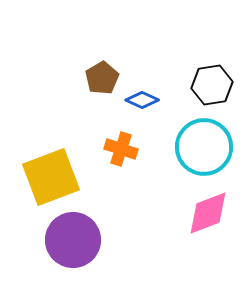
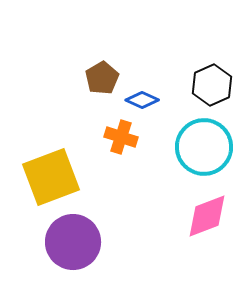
black hexagon: rotated 15 degrees counterclockwise
orange cross: moved 12 px up
pink diamond: moved 1 px left, 3 px down
purple circle: moved 2 px down
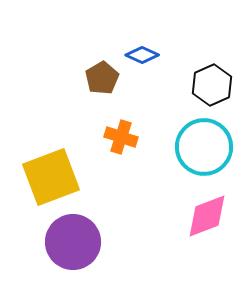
blue diamond: moved 45 px up
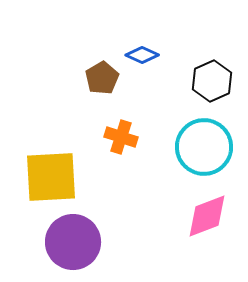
black hexagon: moved 4 px up
yellow square: rotated 18 degrees clockwise
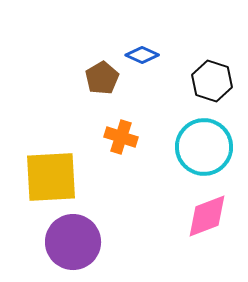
black hexagon: rotated 18 degrees counterclockwise
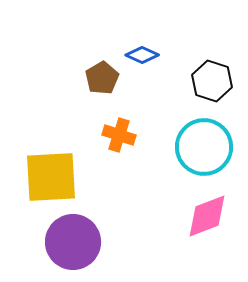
orange cross: moved 2 px left, 2 px up
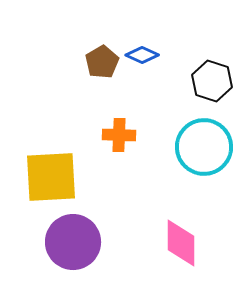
brown pentagon: moved 16 px up
orange cross: rotated 16 degrees counterclockwise
pink diamond: moved 26 px left, 27 px down; rotated 69 degrees counterclockwise
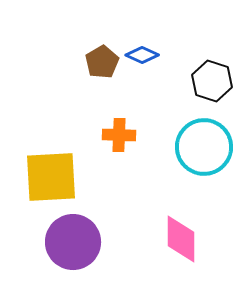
pink diamond: moved 4 px up
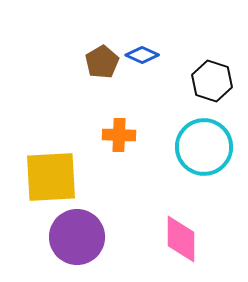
purple circle: moved 4 px right, 5 px up
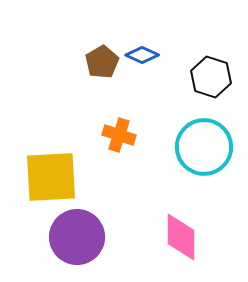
black hexagon: moved 1 px left, 4 px up
orange cross: rotated 16 degrees clockwise
pink diamond: moved 2 px up
